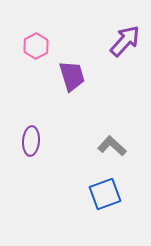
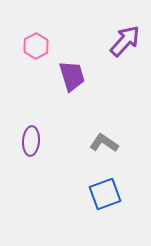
gray L-shape: moved 8 px left, 3 px up; rotated 8 degrees counterclockwise
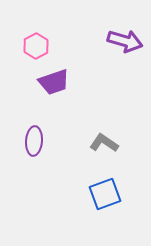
purple arrow: rotated 64 degrees clockwise
purple trapezoid: moved 18 px left, 6 px down; rotated 88 degrees clockwise
purple ellipse: moved 3 px right
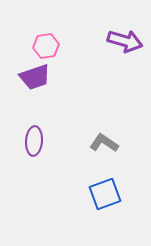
pink hexagon: moved 10 px right; rotated 20 degrees clockwise
purple trapezoid: moved 19 px left, 5 px up
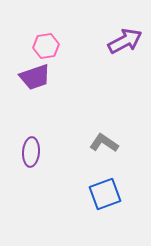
purple arrow: rotated 44 degrees counterclockwise
purple ellipse: moved 3 px left, 11 px down
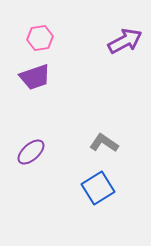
pink hexagon: moved 6 px left, 8 px up
purple ellipse: rotated 44 degrees clockwise
blue square: moved 7 px left, 6 px up; rotated 12 degrees counterclockwise
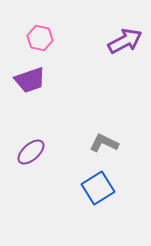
pink hexagon: rotated 20 degrees clockwise
purple trapezoid: moved 5 px left, 3 px down
gray L-shape: rotated 8 degrees counterclockwise
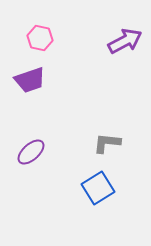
gray L-shape: moved 3 px right; rotated 20 degrees counterclockwise
